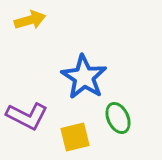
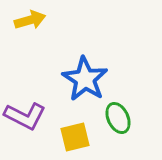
blue star: moved 1 px right, 2 px down
purple L-shape: moved 2 px left
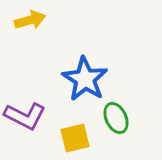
green ellipse: moved 2 px left
yellow square: moved 1 px down
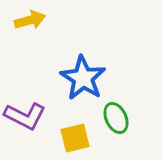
blue star: moved 2 px left, 1 px up
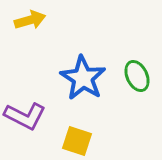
green ellipse: moved 21 px right, 42 px up
yellow square: moved 2 px right, 3 px down; rotated 32 degrees clockwise
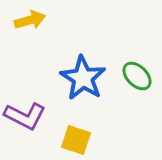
green ellipse: rotated 20 degrees counterclockwise
yellow square: moved 1 px left, 1 px up
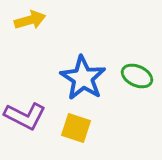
green ellipse: rotated 20 degrees counterclockwise
yellow square: moved 12 px up
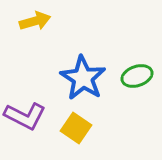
yellow arrow: moved 5 px right, 1 px down
green ellipse: rotated 44 degrees counterclockwise
yellow square: rotated 16 degrees clockwise
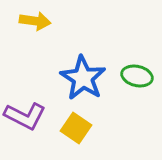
yellow arrow: rotated 24 degrees clockwise
green ellipse: rotated 32 degrees clockwise
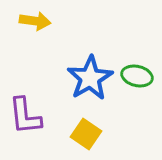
blue star: moved 7 px right; rotated 9 degrees clockwise
purple L-shape: rotated 57 degrees clockwise
yellow square: moved 10 px right, 6 px down
